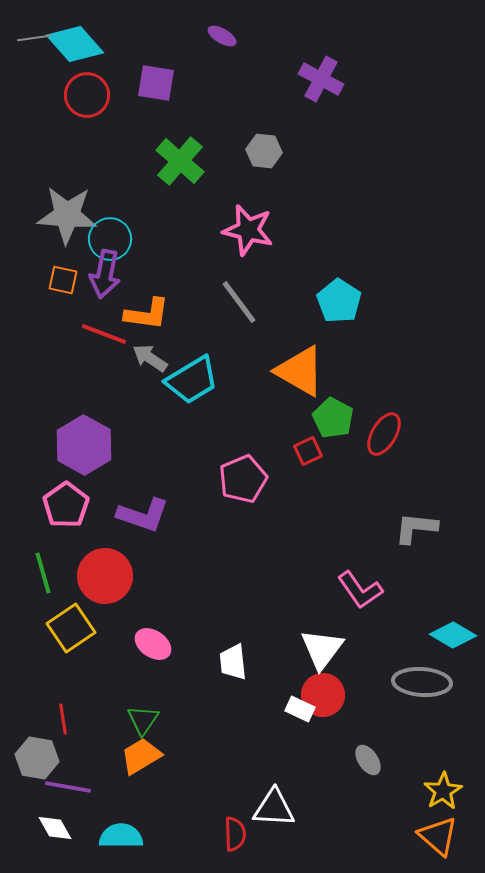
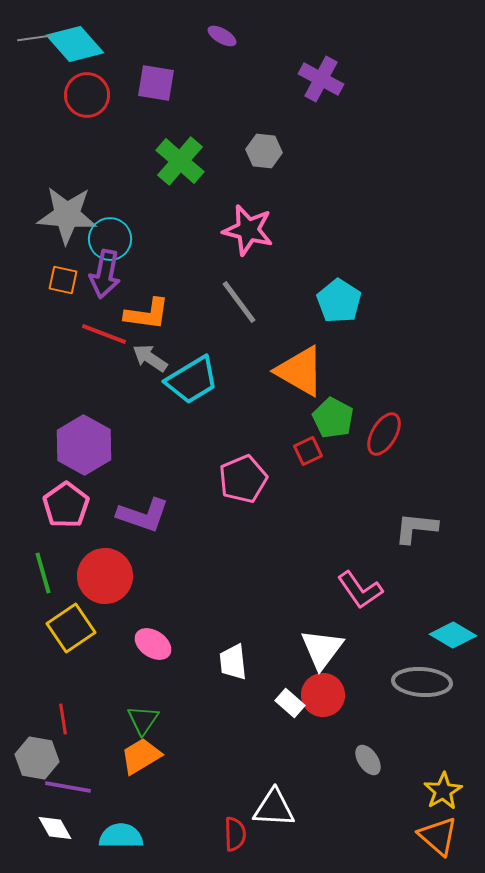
white rectangle at (300, 709): moved 10 px left, 6 px up; rotated 16 degrees clockwise
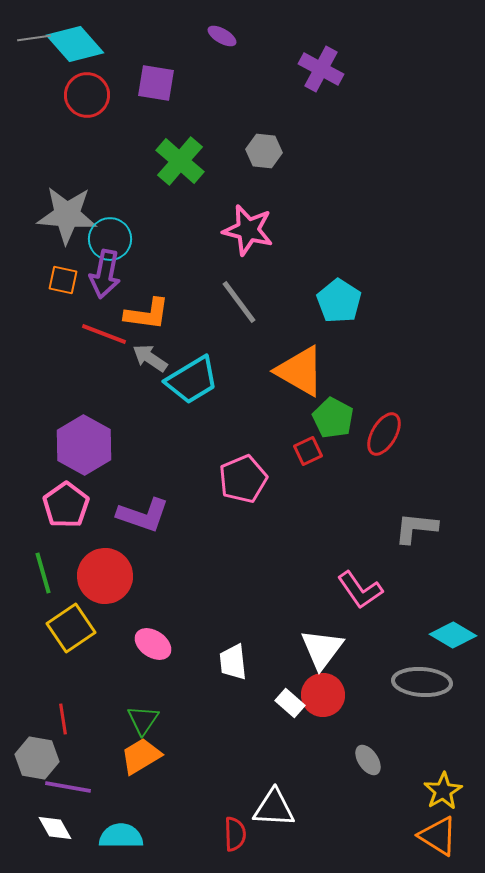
purple cross at (321, 79): moved 10 px up
orange triangle at (438, 836): rotated 9 degrees counterclockwise
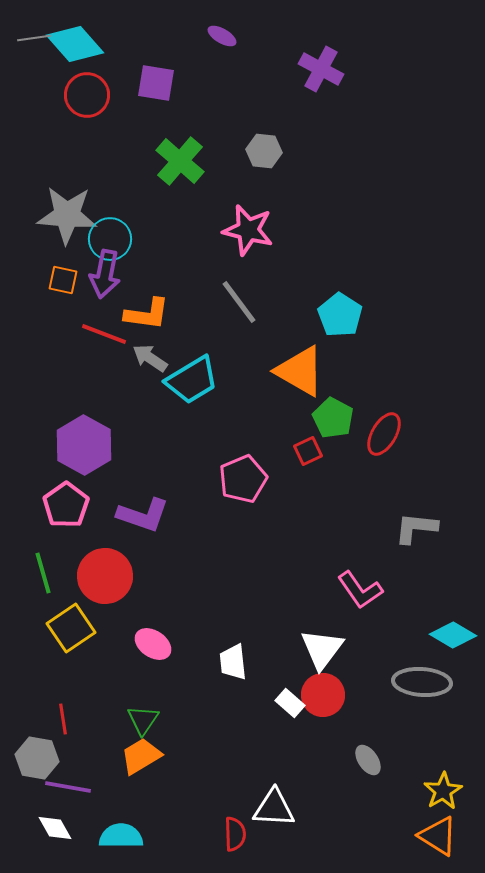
cyan pentagon at (339, 301): moved 1 px right, 14 px down
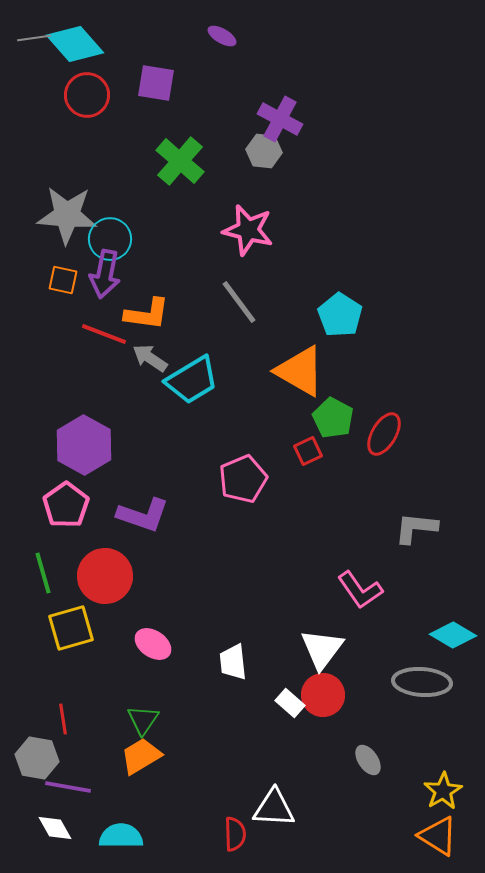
purple cross at (321, 69): moved 41 px left, 50 px down
yellow square at (71, 628): rotated 18 degrees clockwise
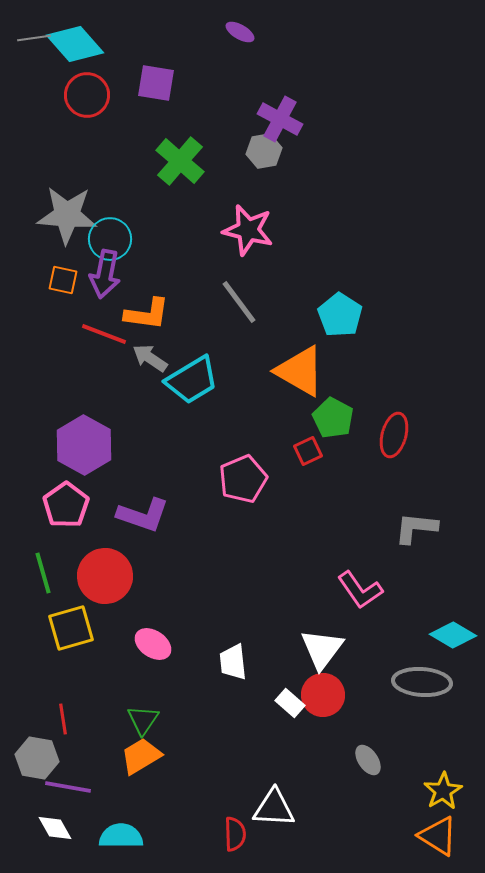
purple ellipse at (222, 36): moved 18 px right, 4 px up
gray hexagon at (264, 151): rotated 16 degrees counterclockwise
red ellipse at (384, 434): moved 10 px right, 1 px down; rotated 15 degrees counterclockwise
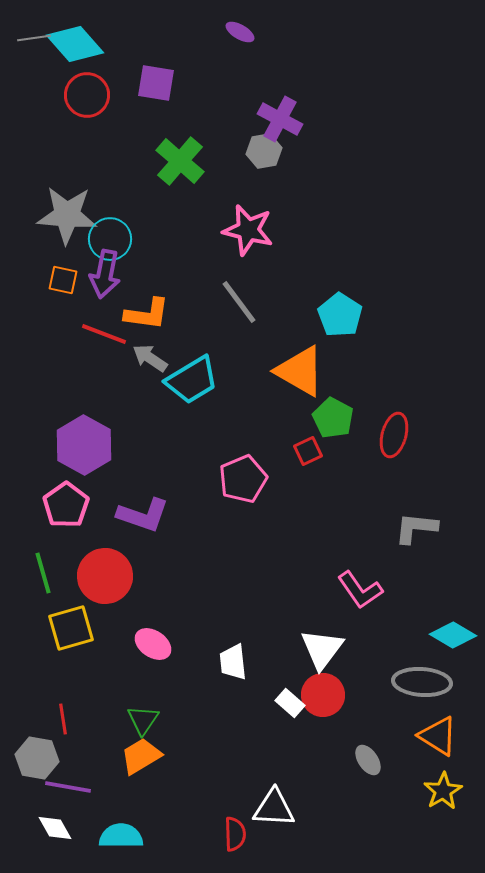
orange triangle at (438, 836): moved 100 px up
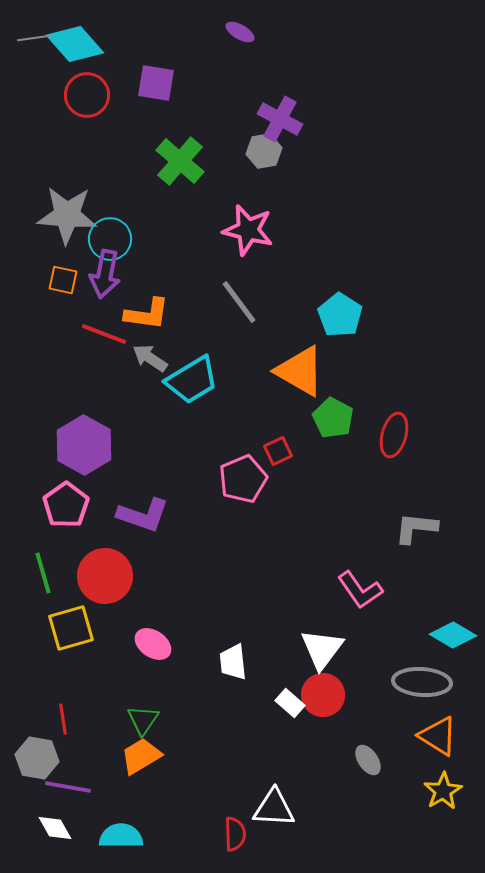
red square at (308, 451): moved 30 px left
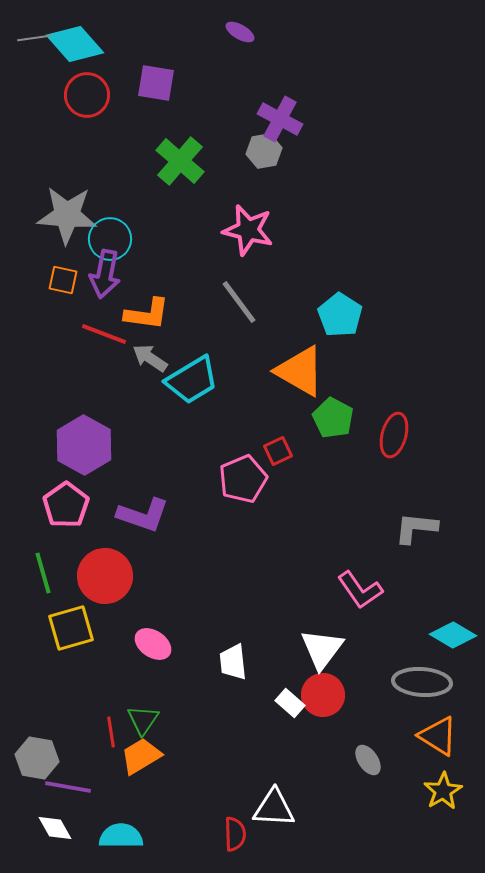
red line at (63, 719): moved 48 px right, 13 px down
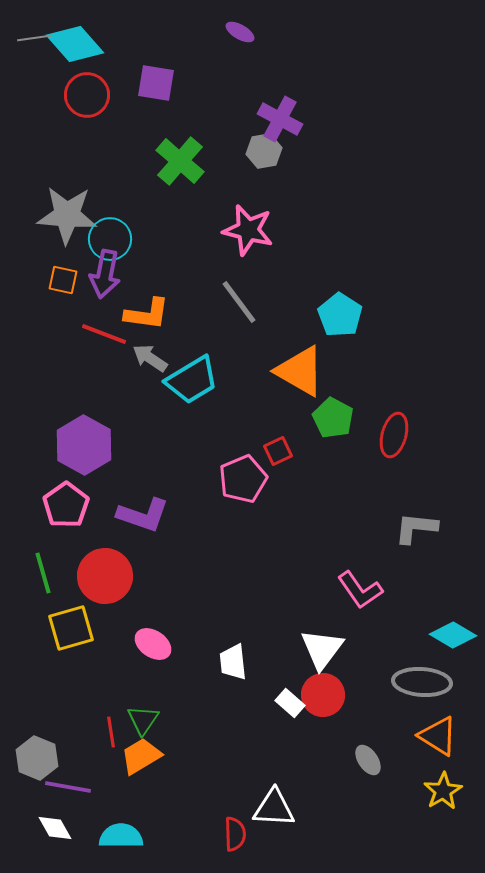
gray hexagon at (37, 758): rotated 12 degrees clockwise
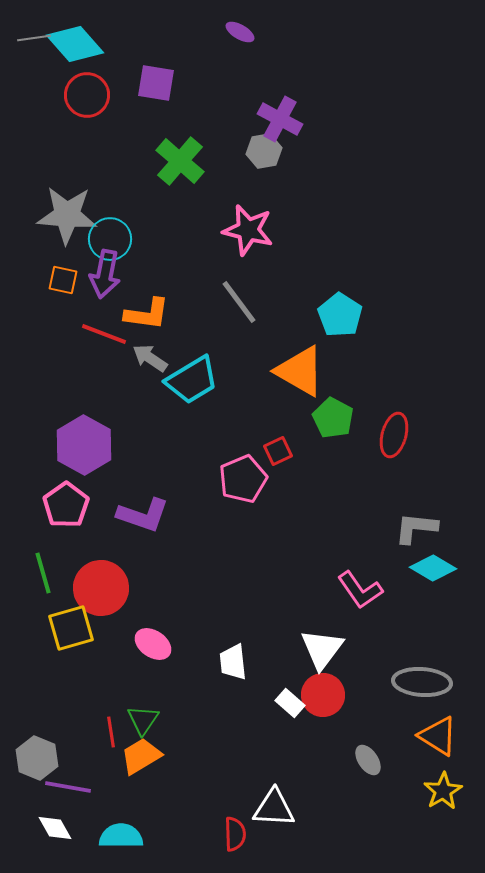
red circle at (105, 576): moved 4 px left, 12 px down
cyan diamond at (453, 635): moved 20 px left, 67 px up
